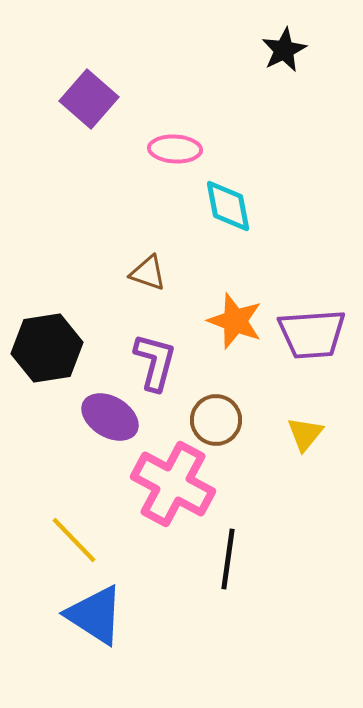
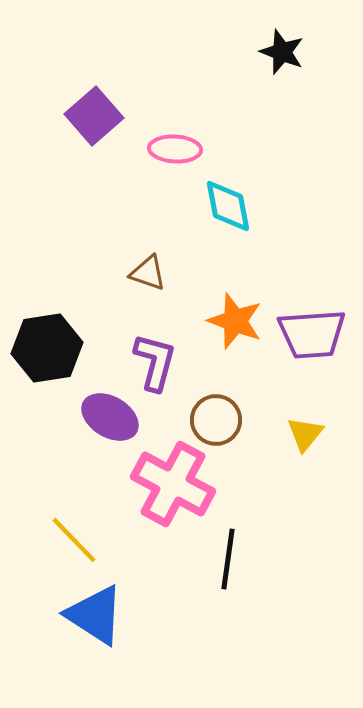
black star: moved 2 px left, 2 px down; rotated 24 degrees counterclockwise
purple square: moved 5 px right, 17 px down; rotated 8 degrees clockwise
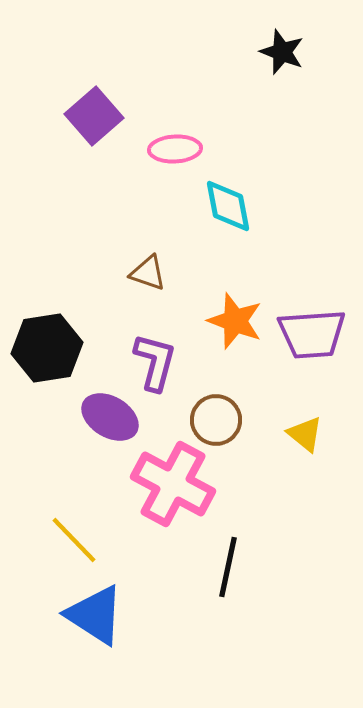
pink ellipse: rotated 6 degrees counterclockwise
yellow triangle: rotated 30 degrees counterclockwise
black line: moved 8 px down; rotated 4 degrees clockwise
